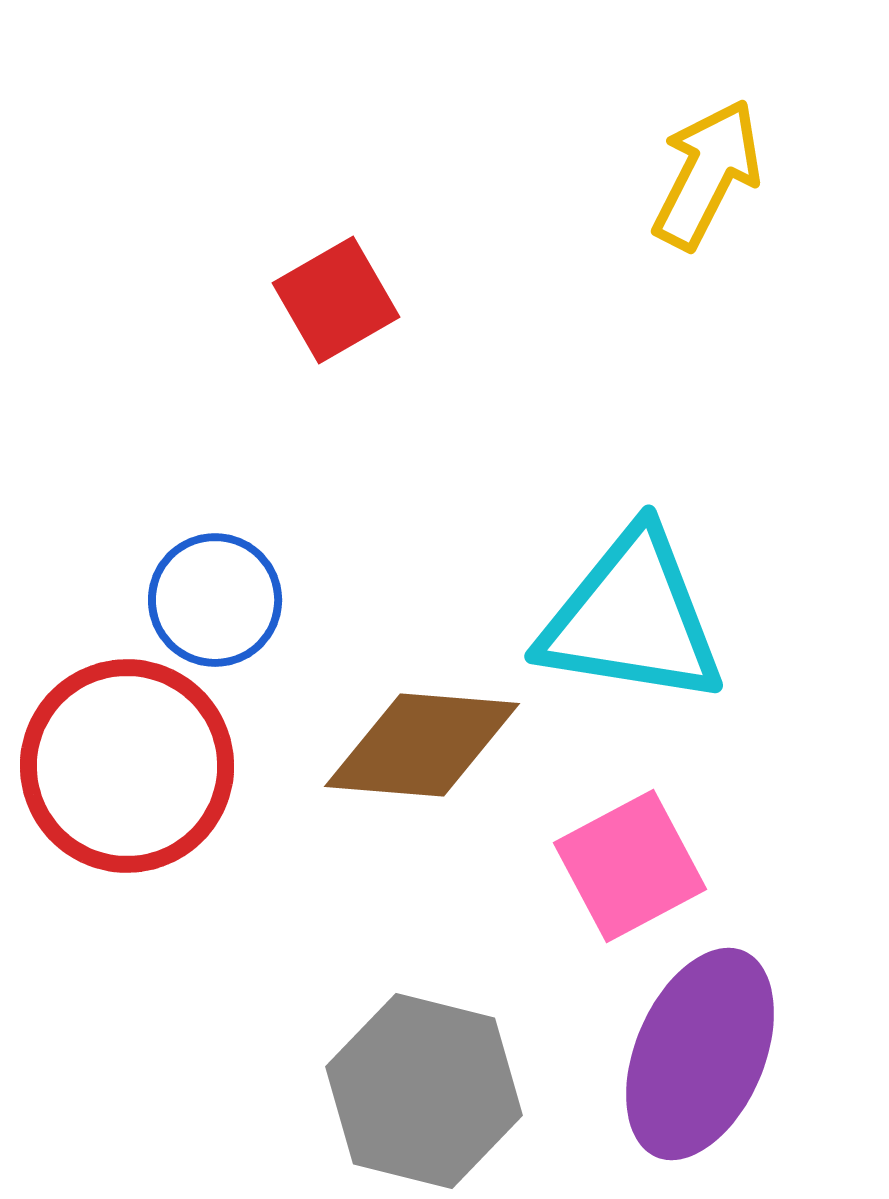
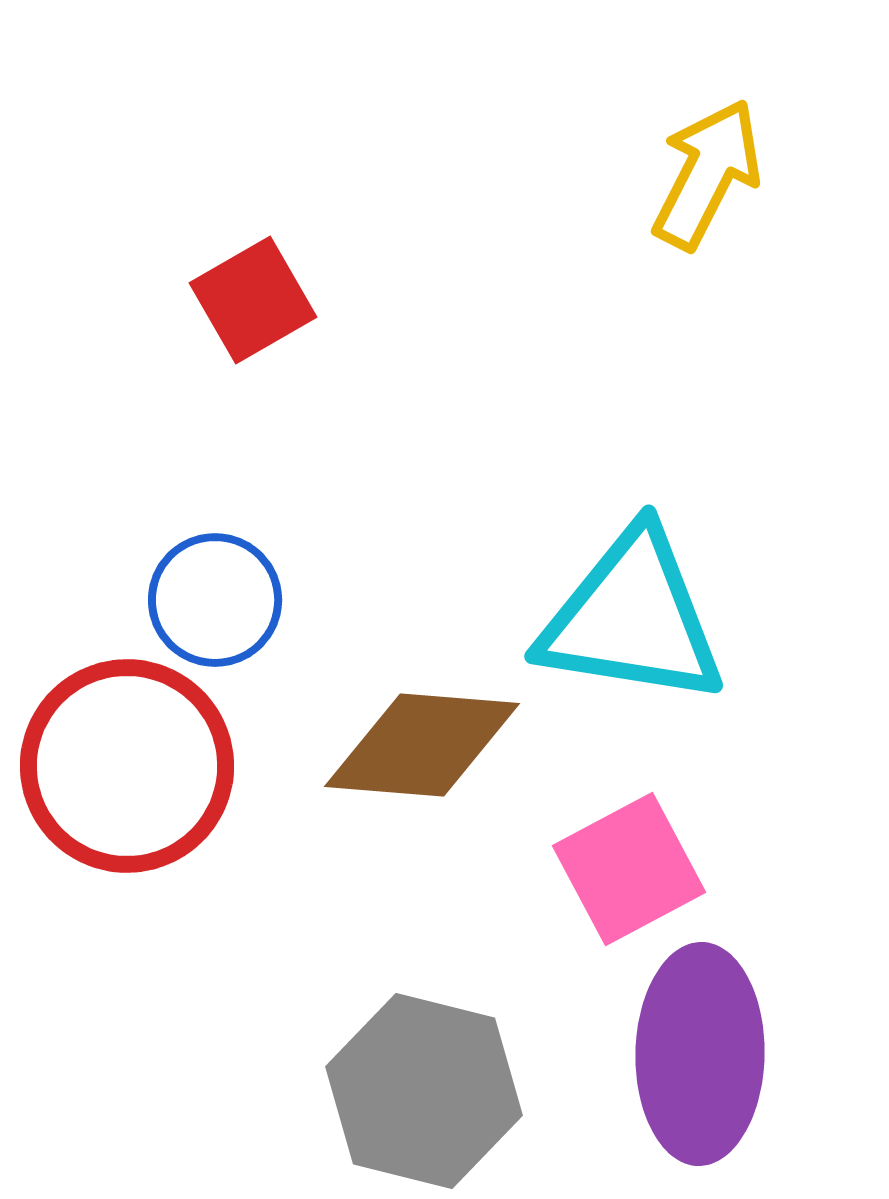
red square: moved 83 px left
pink square: moved 1 px left, 3 px down
purple ellipse: rotated 22 degrees counterclockwise
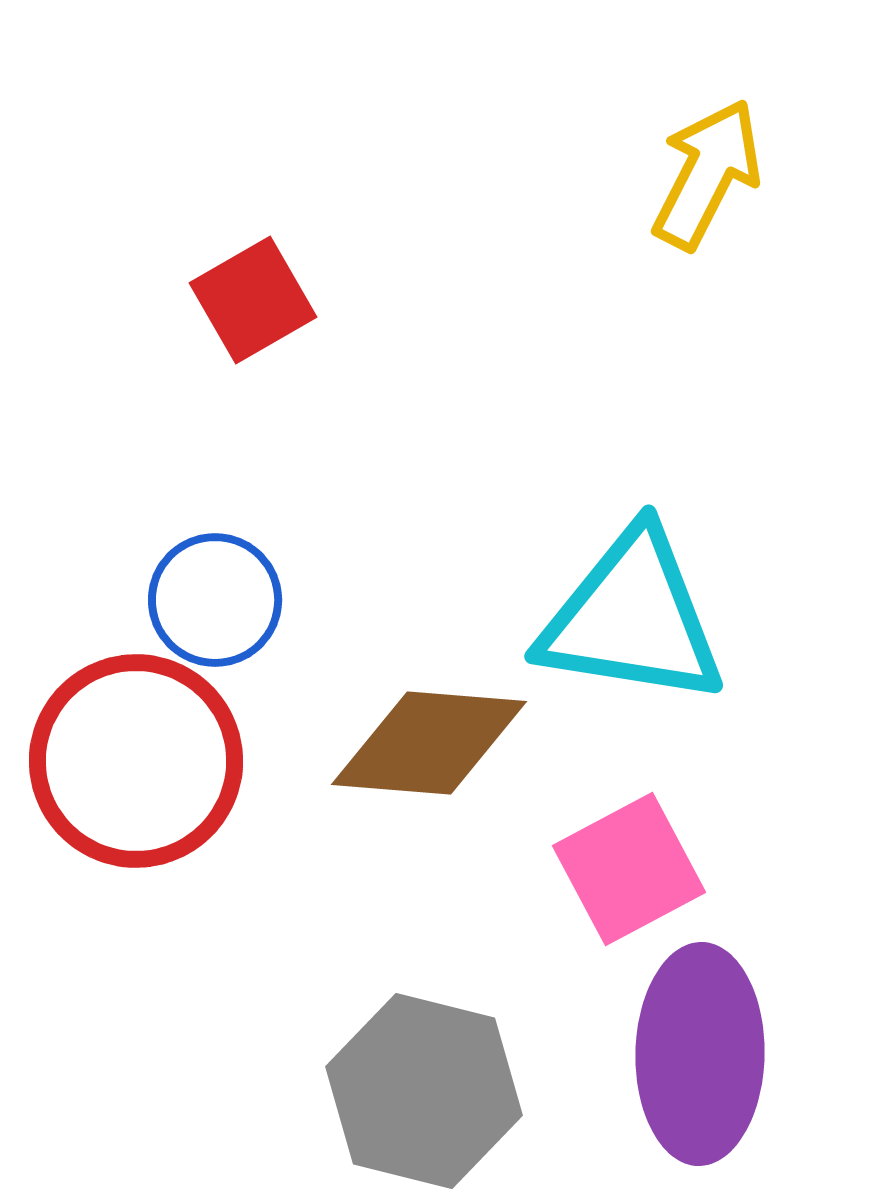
brown diamond: moved 7 px right, 2 px up
red circle: moved 9 px right, 5 px up
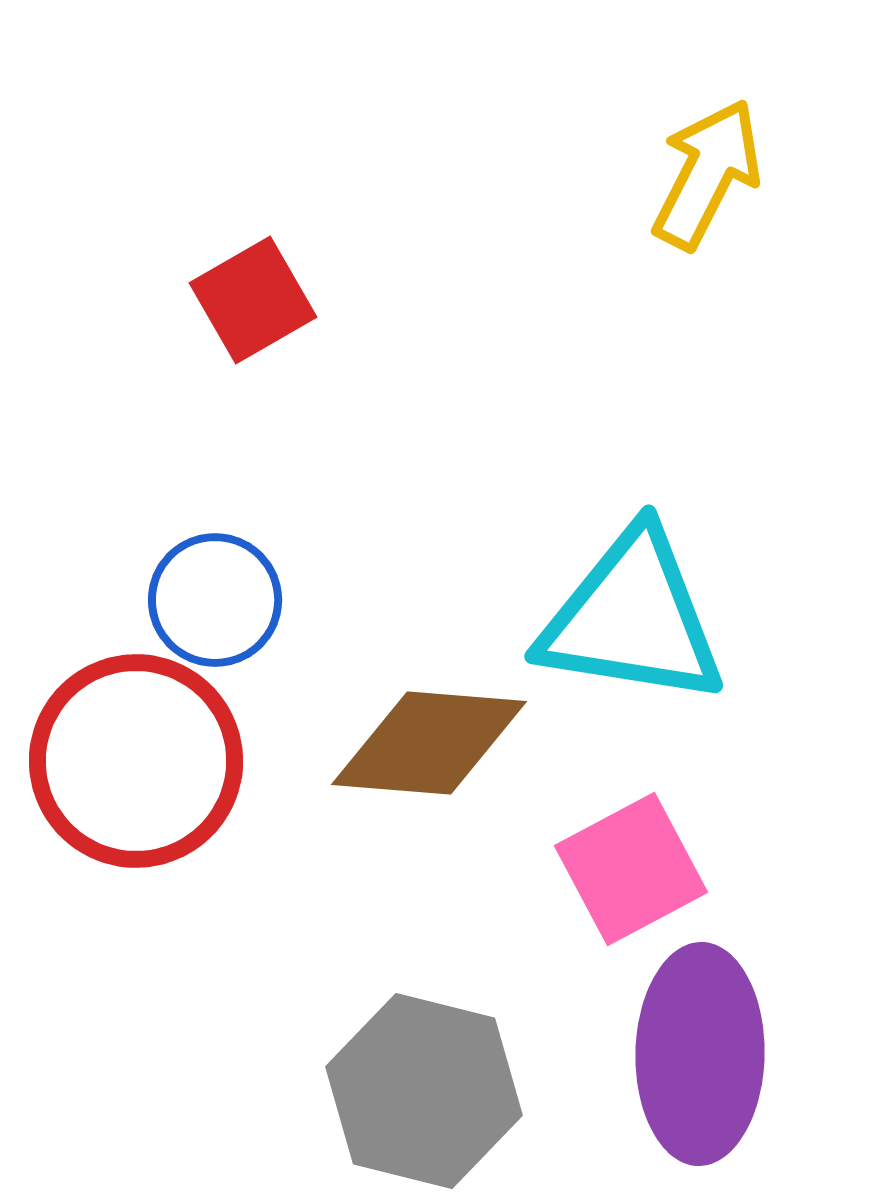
pink square: moved 2 px right
